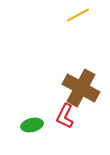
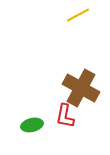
red L-shape: rotated 15 degrees counterclockwise
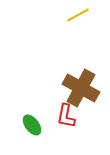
red L-shape: moved 1 px right
green ellipse: rotated 65 degrees clockwise
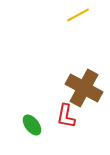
brown cross: moved 3 px right
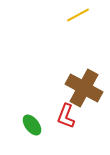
red L-shape: rotated 10 degrees clockwise
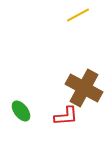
red L-shape: rotated 115 degrees counterclockwise
green ellipse: moved 11 px left, 14 px up
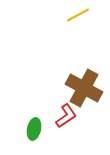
green ellipse: moved 13 px right, 18 px down; rotated 50 degrees clockwise
red L-shape: rotated 30 degrees counterclockwise
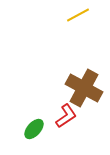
green ellipse: rotated 30 degrees clockwise
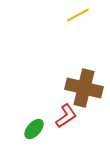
brown cross: rotated 15 degrees counterclockwise
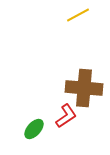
brown cross: rotated 9 degrees counterclockwise
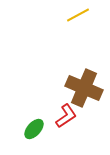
brown cross: rotated 18 degrees clockwise
